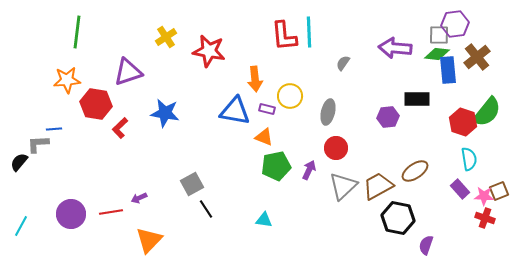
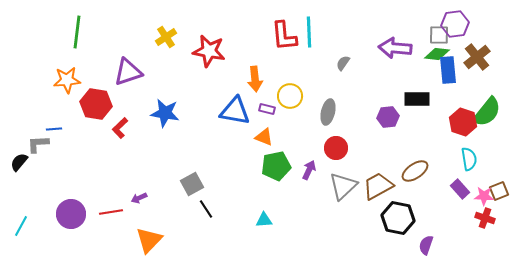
cyan triangle at (264, 220): rotated 12 degrees counterclockwise
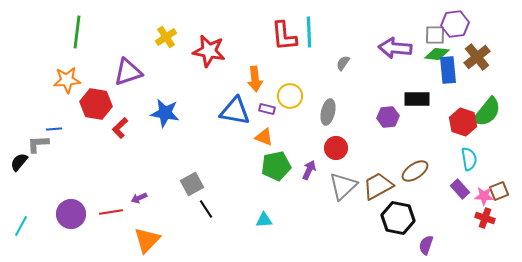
gray square at (439, 35): moved 4 px left
orange triangle at (149, 240): moved 2 px left
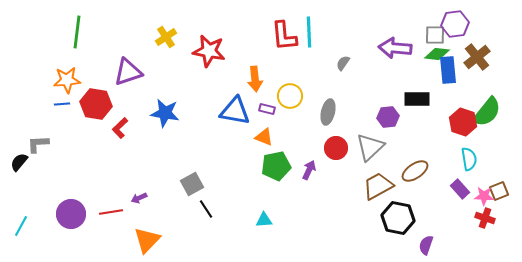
blue line at (54, 129): moved 8 px right, 25 px up
gray triangle at (343, 186): moved 27 px right, 39 px up
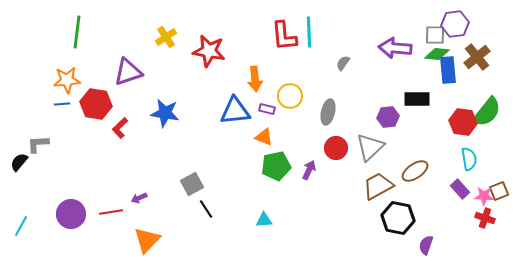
blue triangle at (235, 111): rotated 16 degrees counterclockwise
red hexagon at (463, 122): rotated 12 degrees counterclockwise
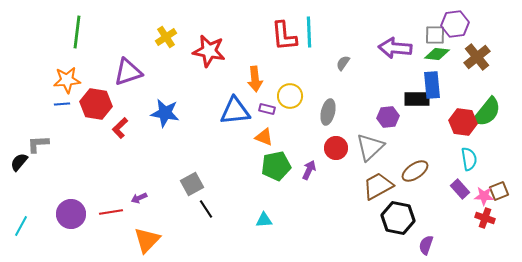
blue rectangle at (448, 70): moved 16 px left, 15 px down
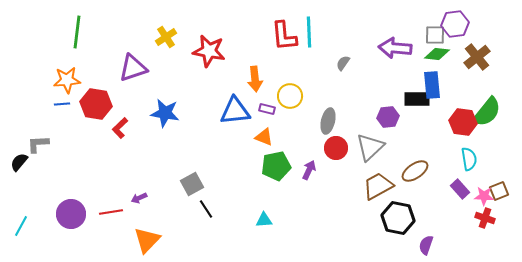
purple triangle at (128, 72): moved 5 px right, 4 px up
gray ellipse at (328, 112): moved 9 px down
